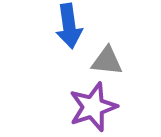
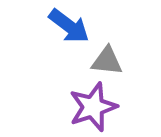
blue arrow: rotated 45 degrees counterclockwise
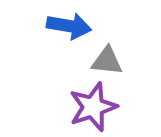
blue arrow: rotated 27 degrees counterclockwise
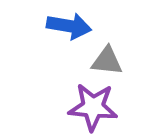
purple star: rotated 24 degrees clockwise
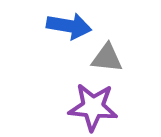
gray triangle: moved 3 px up
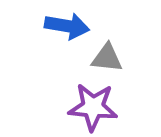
blue arrow: moved 2 px left
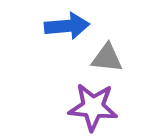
blue arrow: rotated 15 degrees counterclockwise
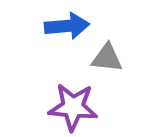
purple star: moved 20 px left
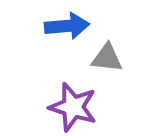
purple star: rotated 12 degrees clockwise
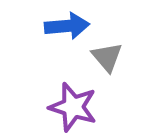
gray triangle: moved 1 px up; rotated 44 degrees clockwise
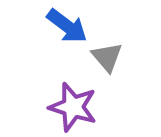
blue arrow: rotated 42 degrees clockwise
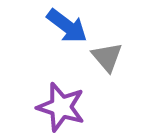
purple star: moved 12 px left
